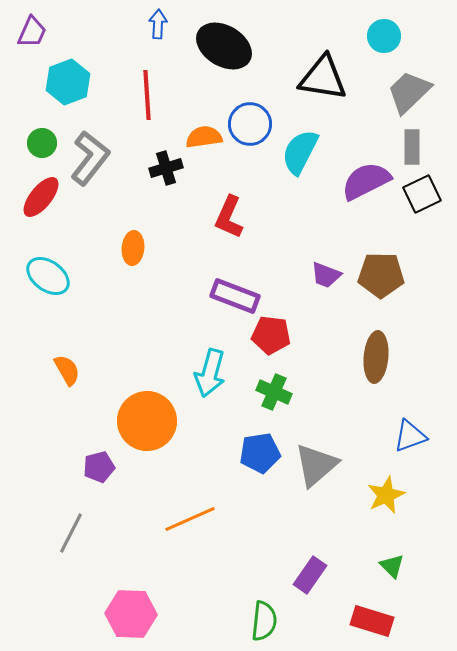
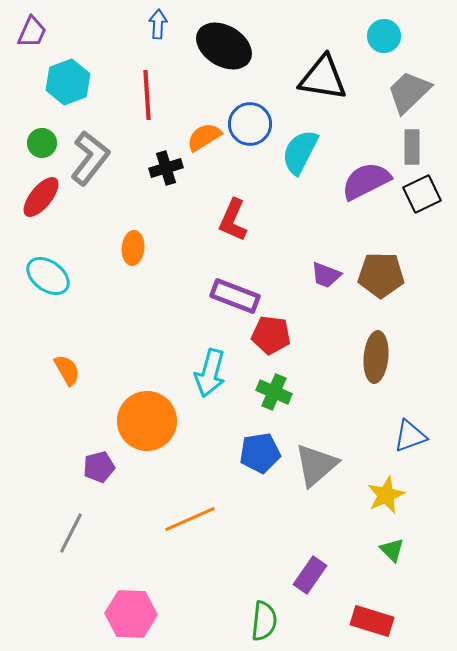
orange semicircle at (204, 137): rotated 24 degrees counterclockwise
red L-shape at (229, 217): moved 4 px right, 3 px down
green triangle at (392, 566): moved 16 px up
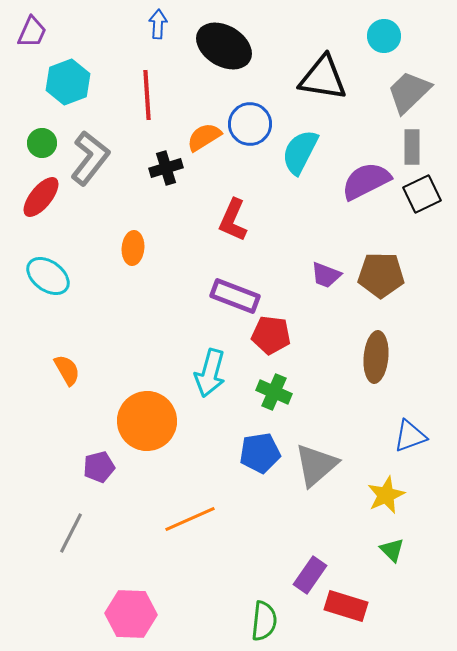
red rectangle at (372, 621): moved 26 px left, 15 px up
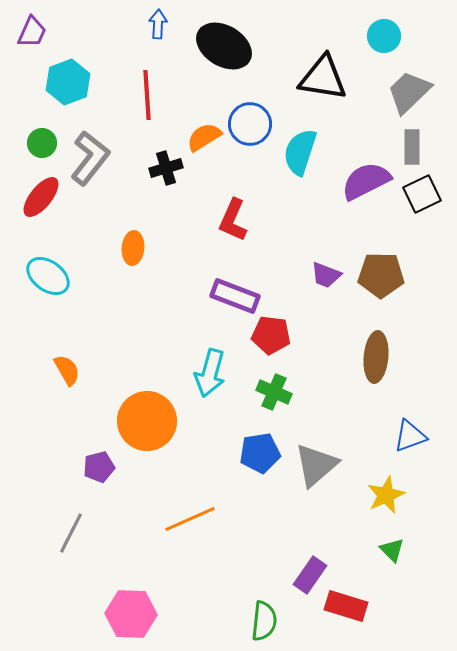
cyan semicircle at (300, 152): rotated 9 degrees counterclockwise
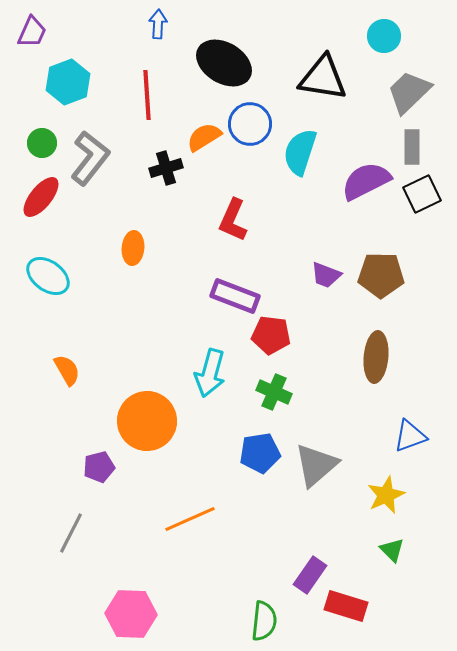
black ellipse at (224, 46): moved 17 px down
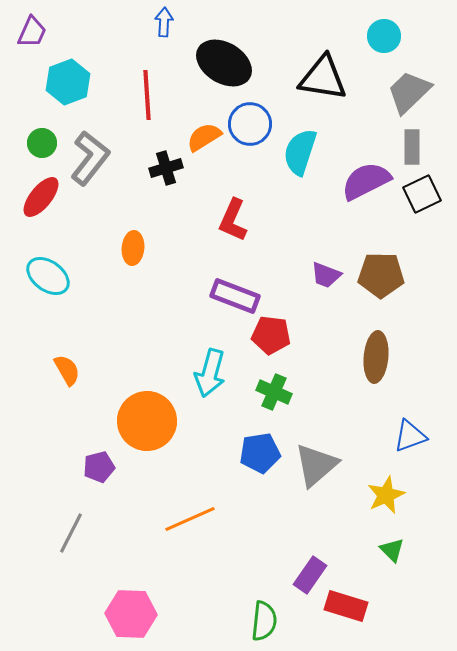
blue arrow at (158, 24): moved 6 px right, 2 px up
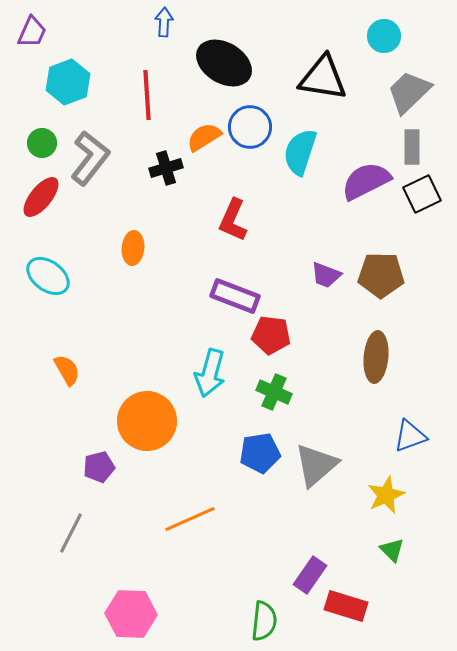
blue circle at (250, 124): moved 3 px down
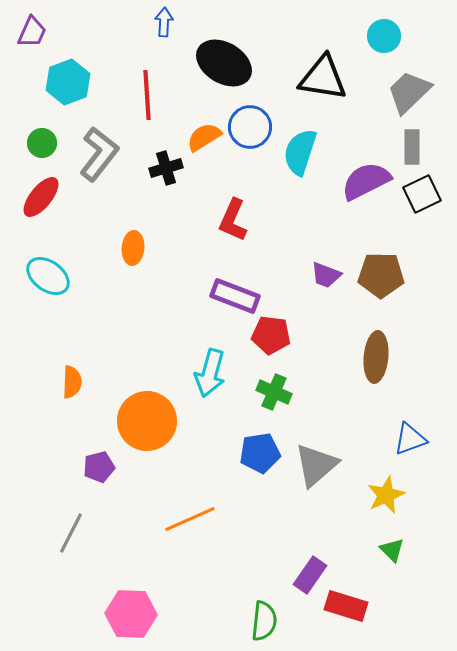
gray L-shape at (90, 158): moved 9 px right, 4 px up
orange semicircle at (67, 370): moved 5 px right, 12 px down; rotated 32 degrees clockwise
blue triangle at (410, 436): moved 3 px down
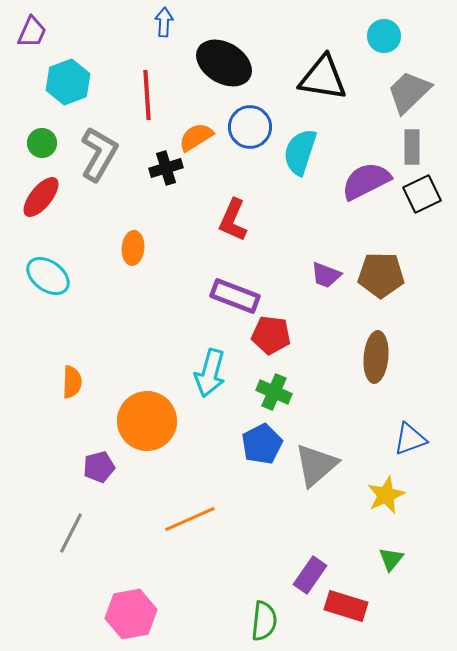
orange semicircle at (204, 137): moved 8 px left
gray L-shape at (99, 154): rotated 8 degrees counterclockwise
blue pentagon at (260, 453): moved 2 px right, 9 px up; rotated 18 degrees counterclockwise
green triangle at (392, 550): moved 1 px left, 9 px down; rotated 24 degrees clockwise
pink hexagon at (131, 614): rotated 12 degrees counterclockwise
